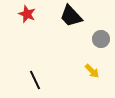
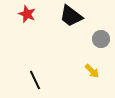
black trapezoid: rotated 10 degrees counterclockwise
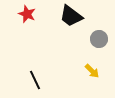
gray circle: moved 2 px left
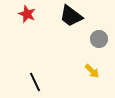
black line: moved 2 px down
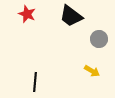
yellow arrow: rotated 14 degrees counterclockwise
black line: rotated 30 degrees clockwise
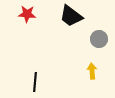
red star: rotated 18 degrees counterclockwise
yellow arrow: rotated 126 degrees counterclockwise
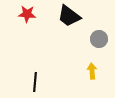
black trapezoid: moved 2 px left
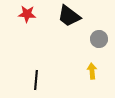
black line: moved 1 px right, 2 px up
